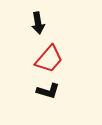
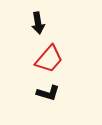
black L-shape: moved 2 px down
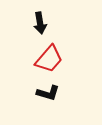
black arrow: moved 2 px right
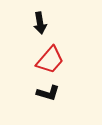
red trapezoid: moved 1 px right, 1 px down
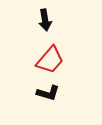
black arrow: moved 5 px right, 3 px up
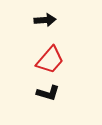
black arrow: rotated 85 degrees counterclockwise
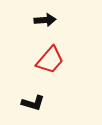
black L-shape: moved 15 px left, 10 px down
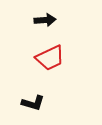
red trapezoid: moved 2 px up; rotated 24 degrees clockwise
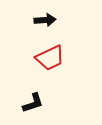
black L-shape: rotated 35 degrees counterclockwise
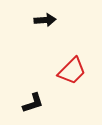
red trapezoid: moved 22 px right, 13 px down; rotated 20 degrees counterclockwise
